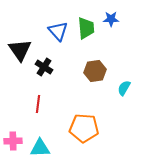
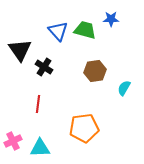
green trapezoid: moved 1 px left, 2 px down; rotated 70 degrees counterclockwise
orange pentagon: rotated 12 degrees counterclockwise
pink cross: rotated 24 degrees counterclockwise
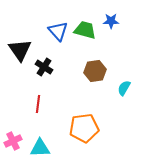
blue star: moved 2 px down
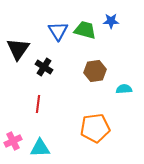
blue triangle: rotated 10 degrees clockwise
black triangle: moved 2 px left, 1 px up; rotated 10 degrees clockwise
cyan semicircle: moved 1 px down; rotated 56 degrees clockwise
orange pentagon: moved 11 px right
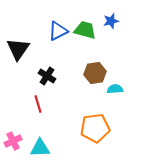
blue star: rotated 14 degrees counterclockwise
blue triangle: rotated 35 degrees clockwise
black cross: moved 3 px right, 9 px down
brown hexagon: moved 2 px down
cyan semicircle: moved 9 px left
red line: rotated 24 degrees counterclockwise
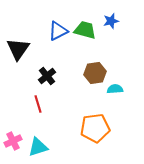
black cross: rotated 18 degrees clockwise
cyan triangle: moved 2 px left, 1 px up; rotated 15 degrees counterclockwise
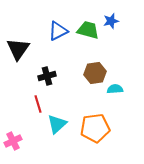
green trapezoid: moved 3 px right
black cross: rotated 24 degrees clockwise
cyan triangle: moved 19 px right, 23 px up; rotated 25 degrees counterclockwise
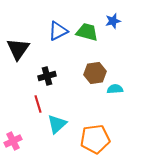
blue star: moved 2 px right
green trapezoid: moved 1 px left, 2 px down
orange pentagon: moved 11 px down
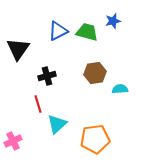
cyan semicircle: moved 5 px right
